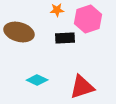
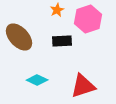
orange star: rotated 24 degrees counterclockwise
brown ellipse: moved 5 px down; rotated 32 degrees clockwise
black rectangle: moved 3 px left, 3 px down
red triangle: moved 1 px right, 1 px up
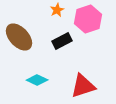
black rectangle: rotated 24 degrees counterclockwise
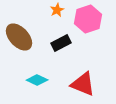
black rectangle: moved 1 px left, 2 px down
red triangle: moved 2 px up; rotated 40 degrees clockwise
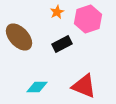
orange star: moved 2 px down
black rectangle: moved 1 px right, 1 px down
cyan diamond: moved 7 px down; rotated 25 degrees counterclockwise
red triangle: moved 1 px right, 2 px down
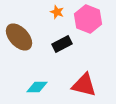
orange star: rotated 24 degrees counterclockwise
pink hexagon: rotated 20 degrees counterclockwise
red triangle: moved 1 px up; rotated 8 degrees counterclockwise
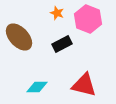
orange star: moved 1 px down
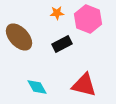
orange star: rotated 24 degrees counterclockwise
cyan diamond: rotated 60 degrees clockwise
